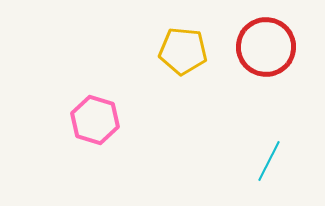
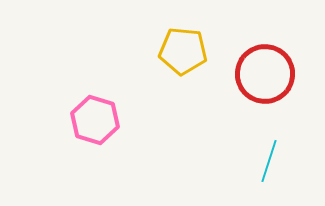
red circle: moved 1 px left, 27 px down
cyan line: rotated 9 degrees counterclockwise
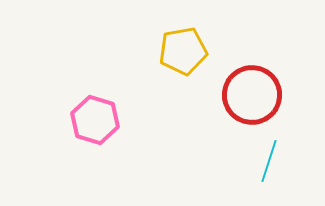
yellow pentagon: rotated 15 degrees counterclockwise
red circle: moved 13 px left, 21 px down
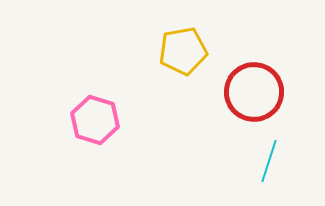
red circle: moved 2 px right, 3 px up
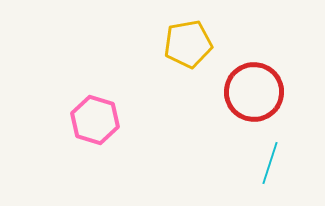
yellow pentagon: moved 5 px right, 7 px up
cyan line: moved 1 px right, 2 px down
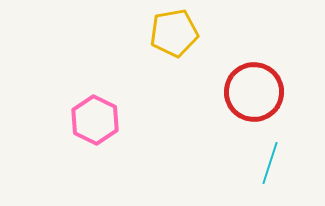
yellow pentagon: moved 14 px left, 11 px up
pink hexagon: rotated 9 degrees clockwise
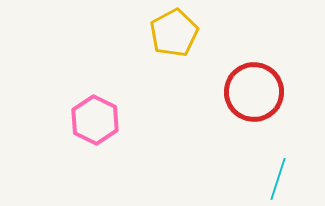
yellow pentagon: rotated 18 degrees counterclockwise
cyan line: moved 8 px right, 16 px down
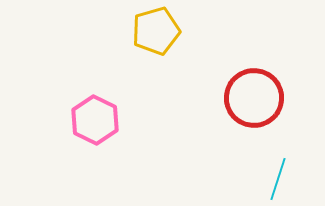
yellow pentagon: moved 18 px left, 2 px up; rotated 12 degrees clockwise
red circle: moved 6 px down
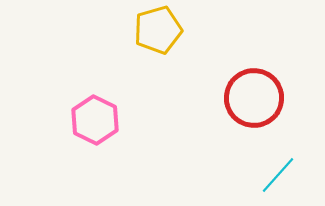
yellow pentagon: moved 2 px right, 1 px up
cyan line: moved 4 px up; rotated 24 degrees clockwise
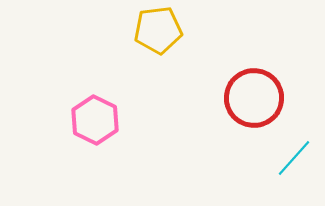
yellow pentagon: rotated 9 degrees clockwise
cyan line: moved 16 px right, 17 px up
